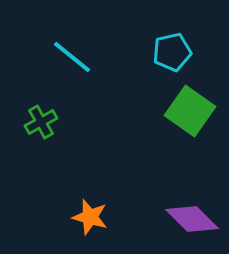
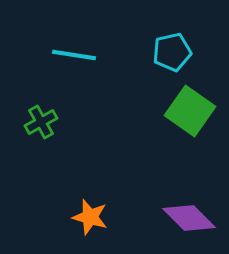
cyan line: moved 2 px right, 2 px up; rotated 30 degrees counterclockwise
purple diamond: moved 3 px left, 1 px up
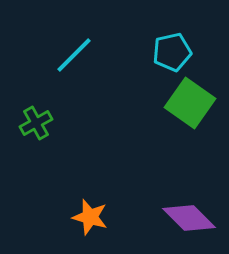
cyan line: rotated 54 degrees counterclockwise
green square: moved 8 px up
green cross: moved 5 px left, 1 px down
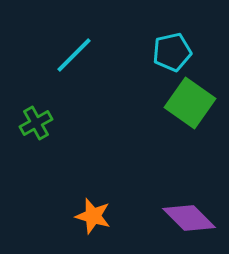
orange star: moved 3 px right, 1 px up
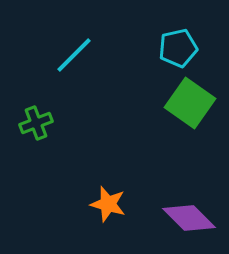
cyan pentagon: moved 6 px right, 4 px up
green cross: rotated 8 degrees clockwise
orange star: moved 15 px right, 12 px up
